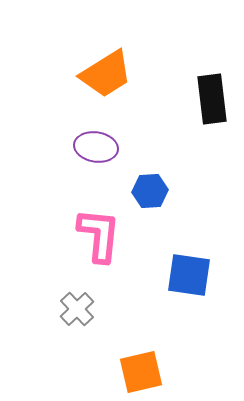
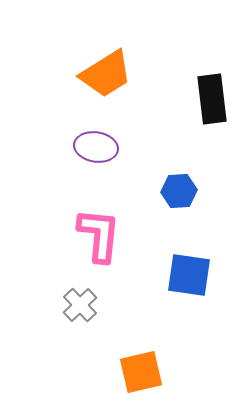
blue hexagon: moved 29 px right
gray cross: moved 3 px right, 4 px up
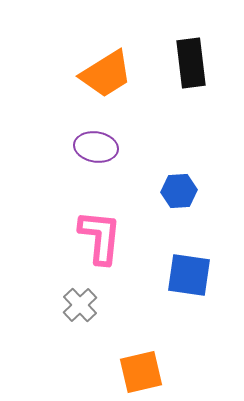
black rectangle: moved 21 px left, 36 px up
pink L-shape: moved 1 px right, 2 px down
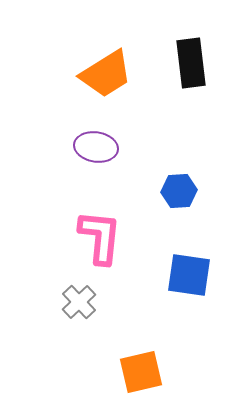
gray cross: moved 1 px left, 3 px up
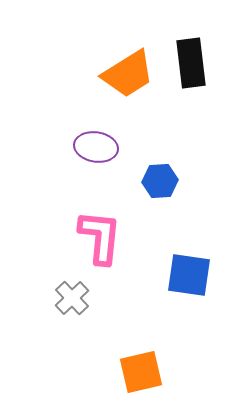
orange trapezoid: moved 22 px right
blue hexagon: moved 19 px left, 10 px up
gray cross: moved 7 px left, 4 px up
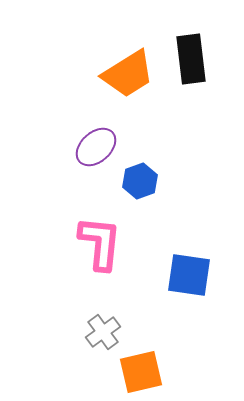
black rectangle: moved 4 px up
purple ellipse: rotated 51 degrees counterclockwise
blue hexagon: moved 20 px left; rotated 16 degrees counterclockwise
pink L-shape: moved 6 px down
gray cross: moved 31 px right, 34 px down; rotated 8 degrees clockwise
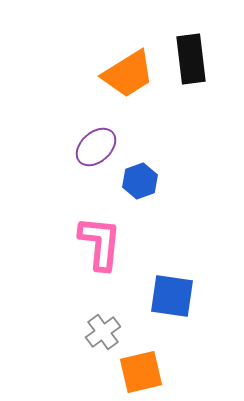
blue square: moved 17 px left, 21 px down
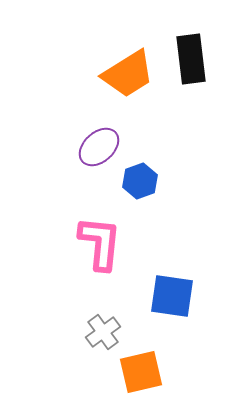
purple ellipse: moved 3 px right
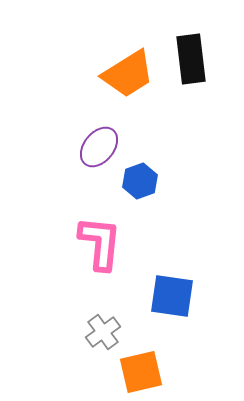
purple ellipse: rotated 9 degrees counterclockwise
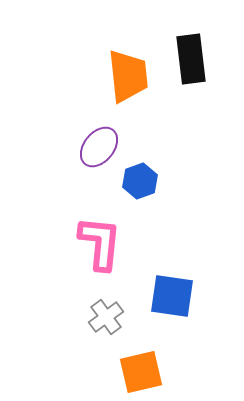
orange trapezoid: moved 2 px down; rotated 64 degrees counterclockwise
gray cross: moved 3 px right, 15 px up
